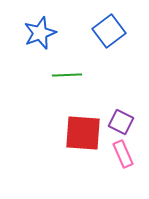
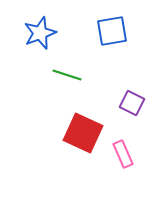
blue square: moved 3 px right; rotated 28 degrees clockwise
green line: rotated 20 degrees clockwise
purple square: moved 11 px right, 19 px up
red square: rotated 21 degrees clockwise
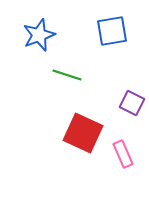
blue star: moved 1 px left, 2 px down
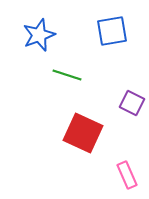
pink rectangle: moved 4 px right, 21 px down
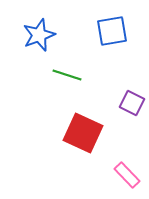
pink rectangle: rotated 20 degrees counterclockwise
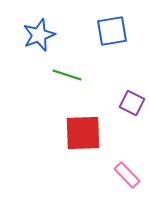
red square: rotated 27 degrees counterclockwise
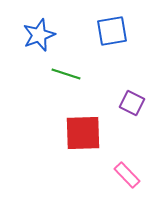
green line: moved 1 px left, 1 px up
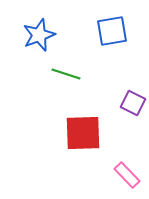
purple square: moved 1 px right
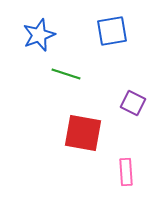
red square: rotated 12 degrees clockwise
pink rectangle: moved 1 px left, 3 px up; rotated 40 degrees clockwise
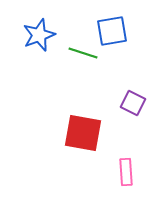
green line: moved 17 px right, 21 px up
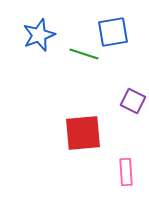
blue square: moved 1 px right, 1 px down
green line: moved 1 px right, 1 px down
purple square: moved 2 px up
red square: rotated 15 degrees counterclockwise
